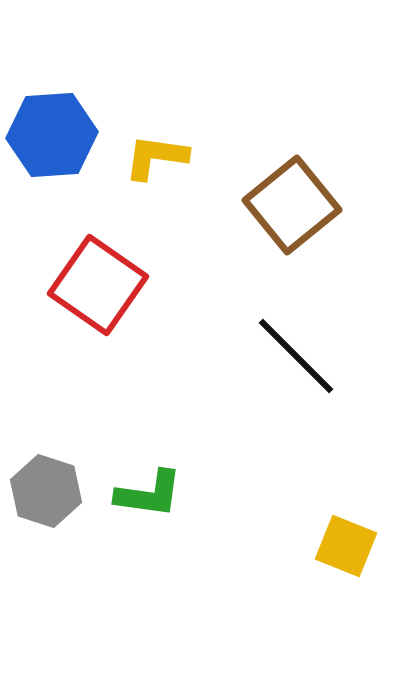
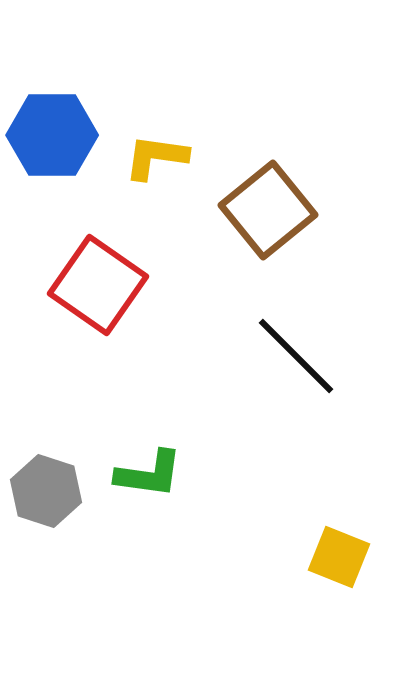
blue hexagon: rotated 4 degrees clockwise
brown square: moved 24 px left, 5 px down
green L-shape: moved 20 px up
yellow square: moved 7 px left, 11 px down
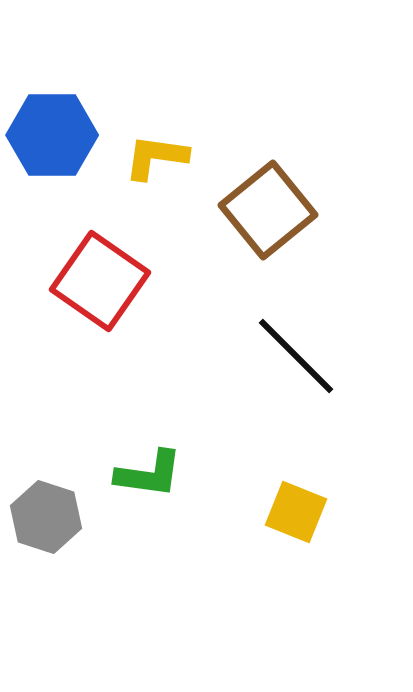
red square: moved 2 px right, 4 px up
gray hexagon: moved 26 px down
yellow square: moved 43 px left, 45 px up
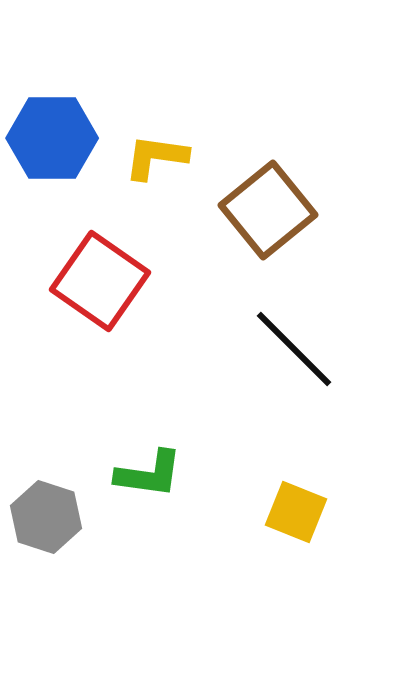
blue hexagon: moved 3 px down
black line: moved 2 px left, 7 px up
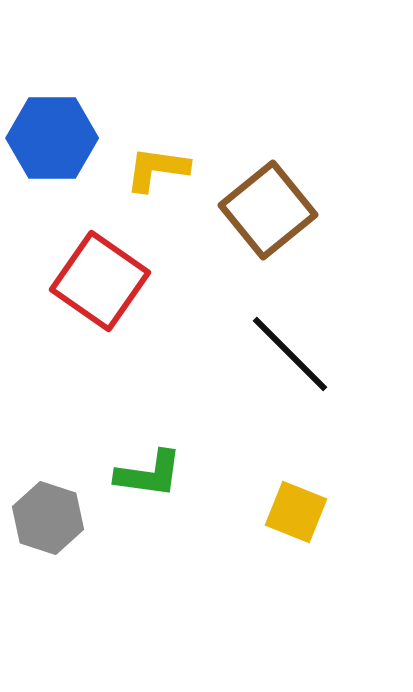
yellow L-shape: moved 1 px right, 12 px down
black line: moved 4 px left, 5 px down
gray hexagon: moved 2 px right, 1 px down
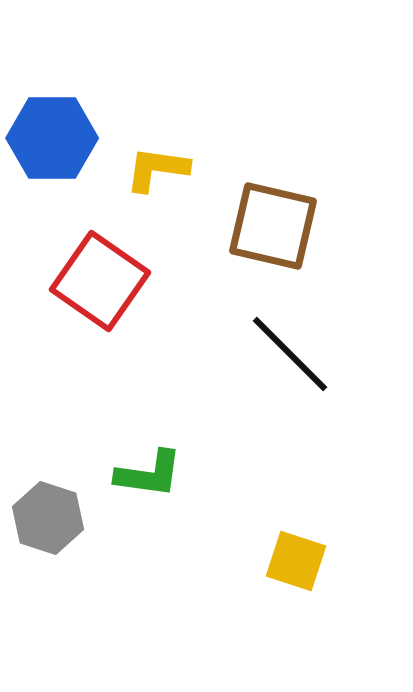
brown square: moved 5 px right, 16 px down; rotated 38 degrees counterclockwise
yellow square: moved 49 px down; rotated 4 degrees counterclockwise
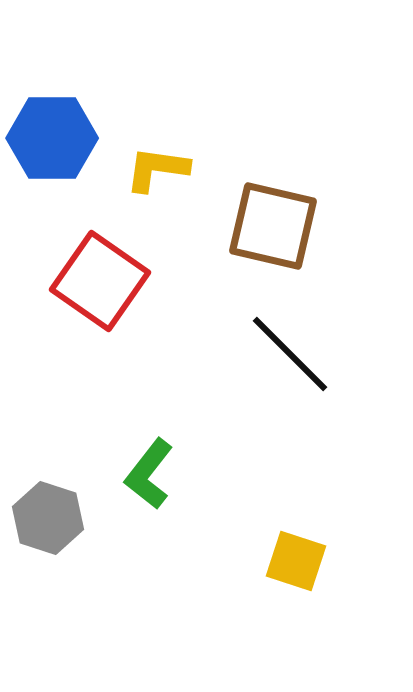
green L-shape: rotated 120 degrees clockwise
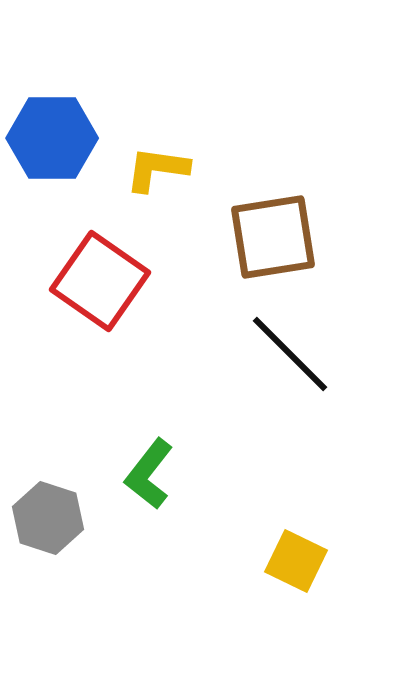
brown square: moved 11 px down; rotated 22 degrees counterclockwise
yellow square: rotated 8 degrees clockwise
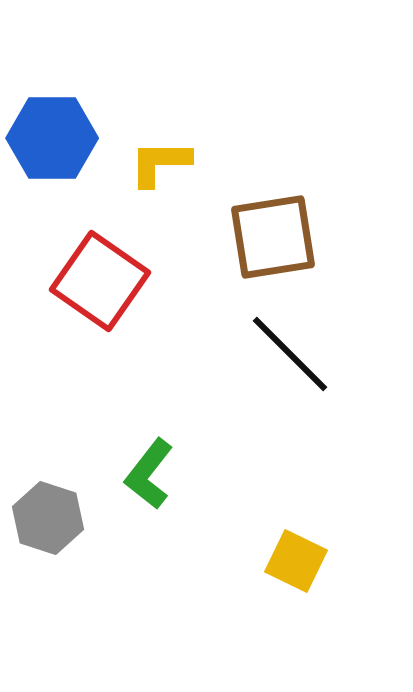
yellow L-shape: moved 3 px right, 6 px up; rotated 8 degrees counterclockwise
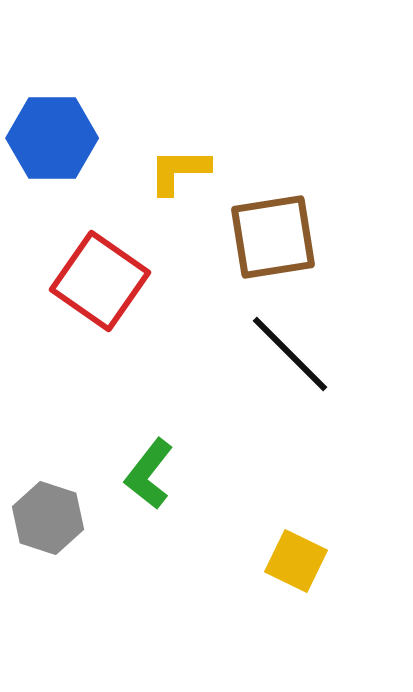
yellow L-shape: moved 19 px right, 8 px down
